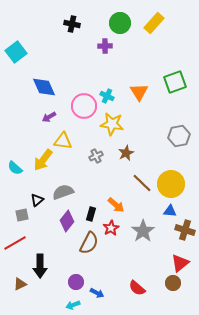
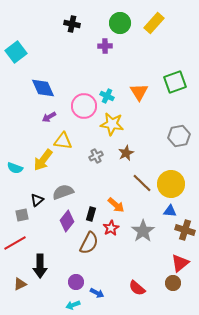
blue diamond: moved 1 px left, 1 px down
cyan semicircle: rotated 21 degrees counterclockwise
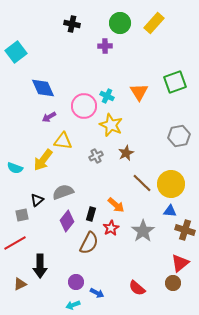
yellow star: moved 1 px left, 1 px down; rotated 15 degrees clockwise
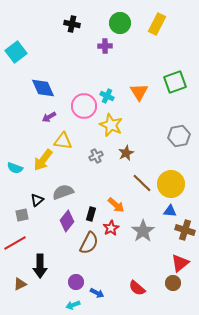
yellow rectangle: moved 3 px right, 1 px down; rotated 15 degrees counterclockwise
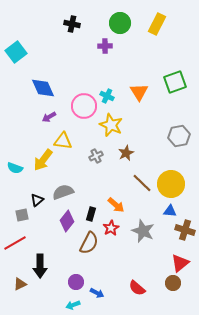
gray star: rotated 15 degrees counterclockwise
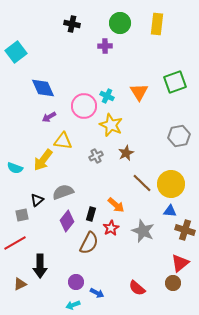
yellow rectangle: rotated 20 degrees counterclockwise
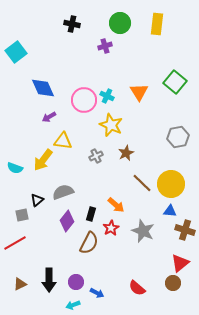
purple cross: rotated 16 degrees counterclockwise
green square: rotated 30 degrees counterclockwise
pink circle: moved 6 px up
gray hexagon: moved 1 px left, 1 px down
black arrow: moved 9 px right, 14 px down
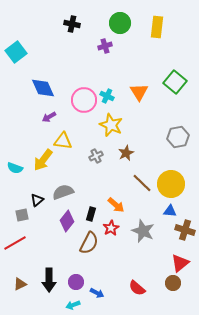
yellow rectangle: moved 3 px down
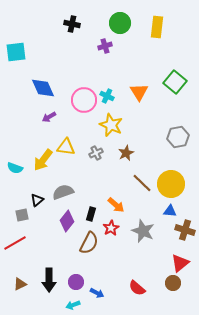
cyan square: rotated 30 degrees clockwise
yellow triangle: moved 3 px right, 6 px down
gray cross: moved 3 px up
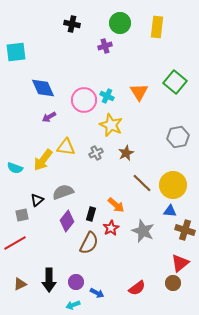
yellow circle: moved 2 px right, 1 px down
red semicircle: rotated 78 degrees counterclockwise
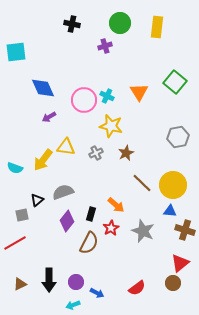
yellow star: moved 1 px down; rotated 10 degrees counterclockwise
